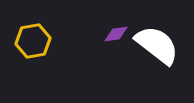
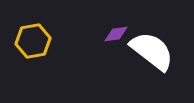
white semicircle: moved 5 px left, 6 px down
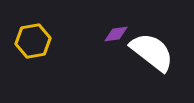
white semicircle: moved 1 px down
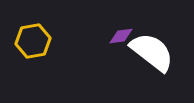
purple diamond: moved 5 px right, 2 px down
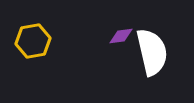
white semicircle: rotated 39 degrees clockwise
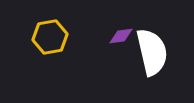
yellow hexagon: moved 17 px right, 4 px up
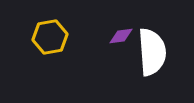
white semicircle: rotated 9 degrees clockwise
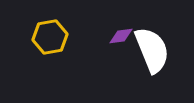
white semicircle: moved 2 px up; rotated 18 degrees counterclockwise
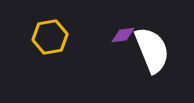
purple diamond: moved 2 px right, 1 px up
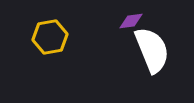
purple diamond: moved 8 px right, 14 px up
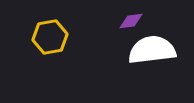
white semicircle: rotated 75 degrees counterclockwise
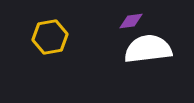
white semicircle: moved 4 px left, 1 px up
